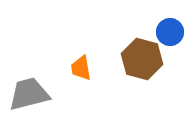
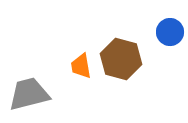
brown hexagon: moved 21 px left
orange trapezoid: moved 2 px up
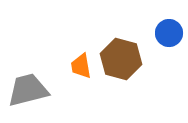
blue circle: moved 1 px left, 1 px down
gray trapezoid: moved 1 px left, 4 px up
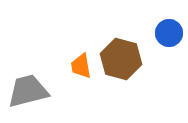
gray trapezoid: moved 1 px down
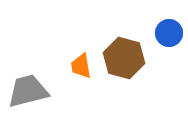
brown hexagon: moved 3 px right, 1 px up
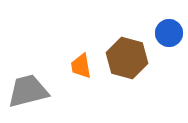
brown hexagon: moved 3 px right
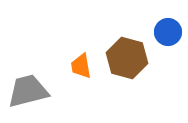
blue circle: moved 1 px left, 1 px up
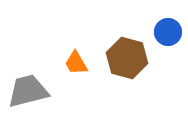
orange trapezoid: moved 5 px left, 3 px up; rotated 20 degrees counterclockwise
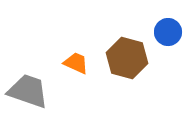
orange trapezoid: rotated 144 degrees clockwise
gray trapezoid: rotated 33 degrees clockwise
